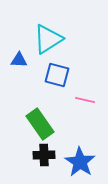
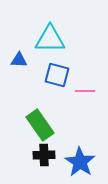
cyan triangle: moved 2 px right; rotated 32 degrees clockwise
pink line: moved 9 px up; rotated 12 degrees counterclockwise
green rectangle: moved 1 px down
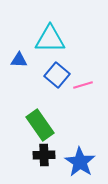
blue square: rotated 25 degrees clockwise
pink line: moved 2 px left, 6 px up; rotated 18 degrees counterclockwise
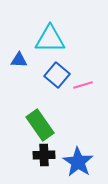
blue star: moved 2 px left
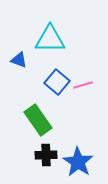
blue triangle: rotated 18 degrees clockwise
blue square: moved 7 px down
green rectangle: moved 2 px left, 5 px up
black cross: moved 2 px right
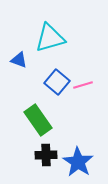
cyan triangle: moved 1 px up; rotated 16 degrees counterclockwise
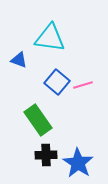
cyan triangle: rotated 24 degrees clockwise
blue star: moved 1 px down
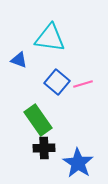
pink line: moved 1 px up
black cross: moved 2 px left, 7 px up
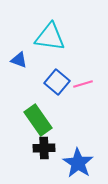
cyan triangle: moved 1 px up
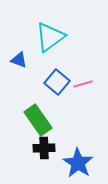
cyan triangle: rotated 44 degrees counterclockwise
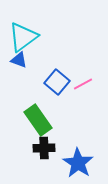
cyan triangle: moved 27 px left
pink line: rotated 12 degrees counterclockwise
